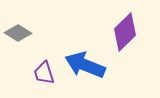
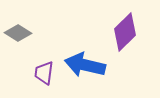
blue arrow: rotated 9 degrees counterclockwise
purple trapezoid: rotated 25 degrees clockwise
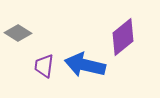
purple diamond: moved 2 px left, 5 px down; rotated 6 degrees clockwise
purple trapezoid: moved 7 px up
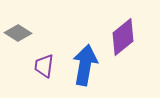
blue arrow: rotated 87 degrees clockwise
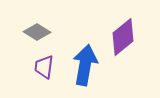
gray diamond: moved 19 px right, 1 px up
purple trapezoid: moved 1 px down
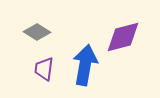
purple diamond: rotated 24 degrees clockwise
purple trapezoid: moved 2 px down
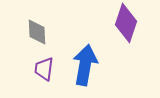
gray diamond: rotated 56 degrees clockwise
purple diamond: moved 3 px right, 14 px up; rotated 57 degrees counterclockwise
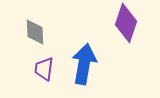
gray diamond: moved 2 px left
blue arrow: moved 1 px left, 1 px up
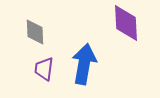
purple diamond: rotated 21 degrees counterclockwise
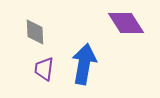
purple diamond: rotated 30 degrees counterclockwise
